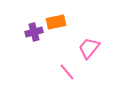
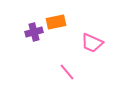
pink trapezoid: moved 3 px right, 5 px up; rotated 105 degrees counterclockwise
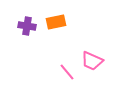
purple cross: moved 7 px left, 6 px up; rotated 24 degrees clockwise
pink trapezoid: moved 18 px down
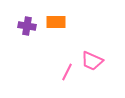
orange rectangle: rotated 12 degrees clockwise
pink line: rotated 66 degrees clockwise
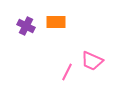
purple cross: moved 1 px left; rotated 18 degrees clockwise
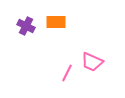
pink trapezoid: moved 1 px down
pink line: moved 1 px down
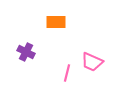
purple cross: moved 26 px down
pink line: rotated 12 degrees counterclockwise
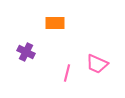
orange rectangle: moved 1 px left, 1 px down
pink trapezoid: moved 5 px right, 2 px down
